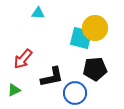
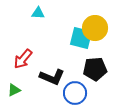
black L-shape: rotated 35 degrees clockwise
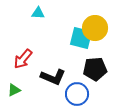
black L-shape: moved 1 px right
blue circle: moved 2 px right, 1 px down
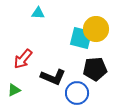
yellow circle: moved 1 px right, 1 px down
blue circle: moved 1 px up
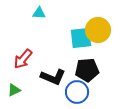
cyan triangle: moved 1 px right
yellow circle: moved 2 px right, 1 px down
cyan square: rotated 20 degrees counterclockwise
black pentagon: moved 8 px left, 1 px down
blue circle: moved 1 px up
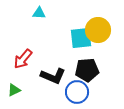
black L-shape: moved 1 px up
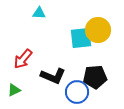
black pentagon: moved 8 px right, 7 px down
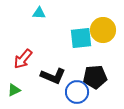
yellow circle: moved 5 px right
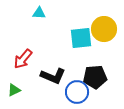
yellow circle: moved 1 px right, 1 px up
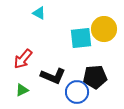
cyan triangle: rotated 24 degrees clockwise
green triangle: moved 8 px right
